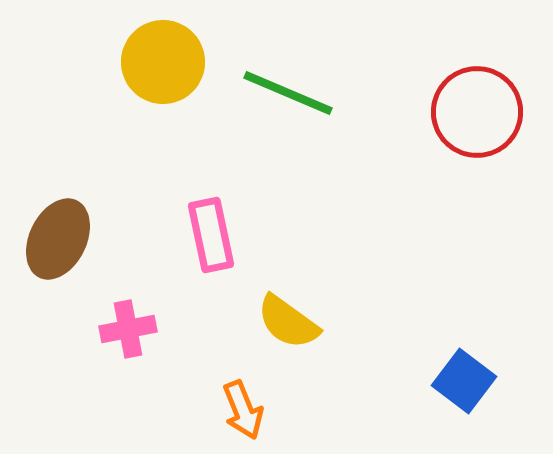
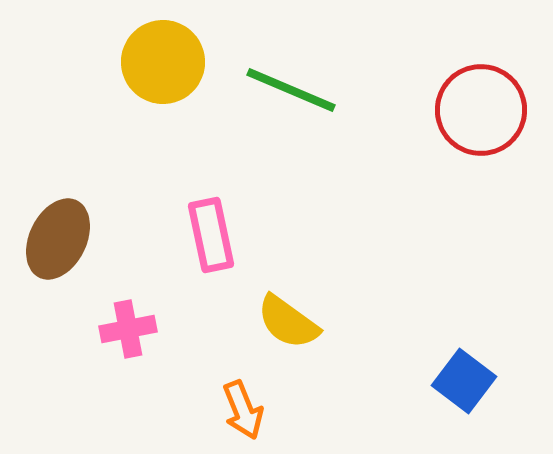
green line: moved 3 px right, 3 px up
red circle: moved 4 px right, 2 px up
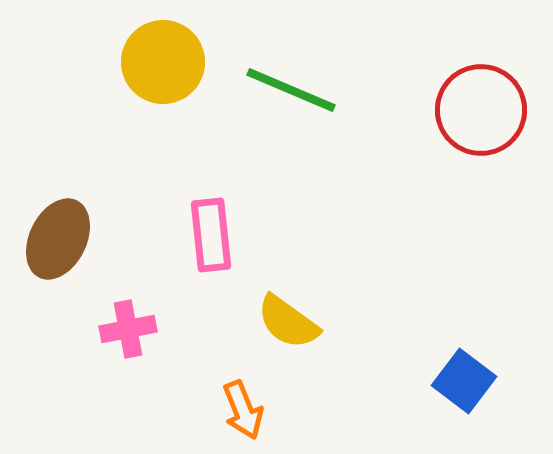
pink rectangle: rotated 6 degrees clockwise
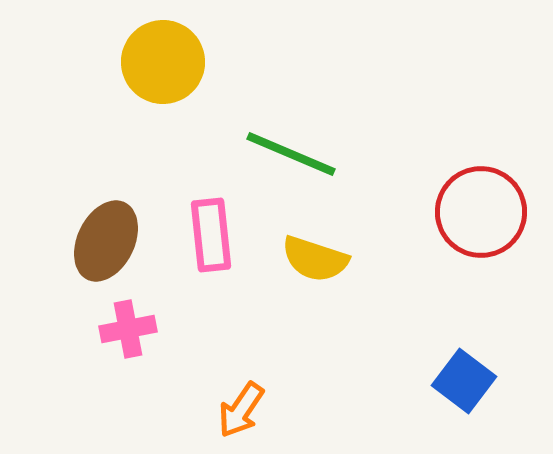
green line: moved 64 px down
red circle: moved 102 px down
brown ellipse: moved 48 px right, 2 px down
yellow semicircle: moved 27 px right, 63 px up; rotated 18 degrees counterclockwise
orange arrow: moved 2 px left; rotated 56 degrees clockwise
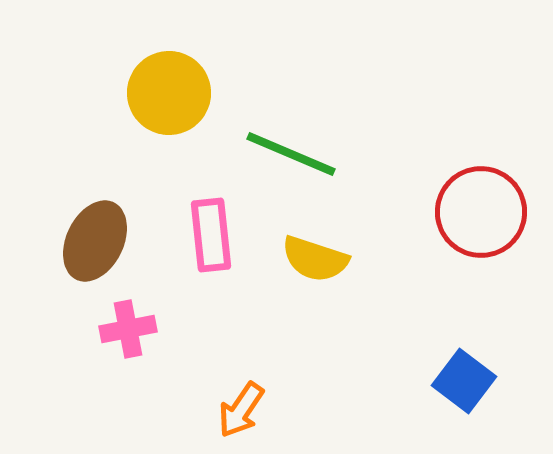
yellow circle: moved 6 px right, 31 px down
brown ellipse: moved 11 px left
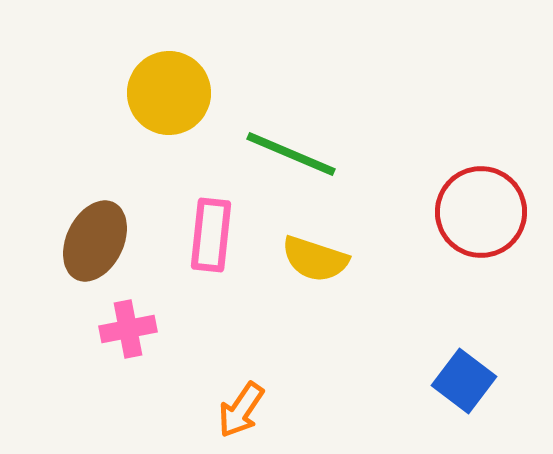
pink rectangle: rotated 12 degrees clockwise
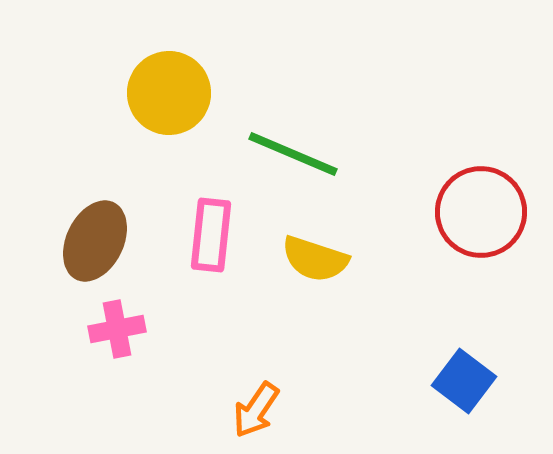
green line: moved 2 px right
pink cross: moved 11 px left
orange arrow: moved 15 px right
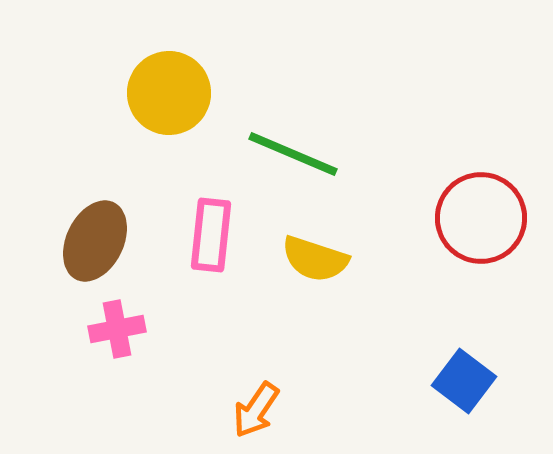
red circle: moved 6 px down
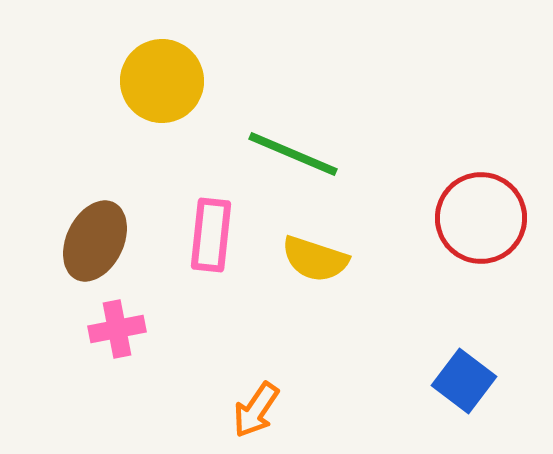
yellow circle: moved 7 px left, 12 px up
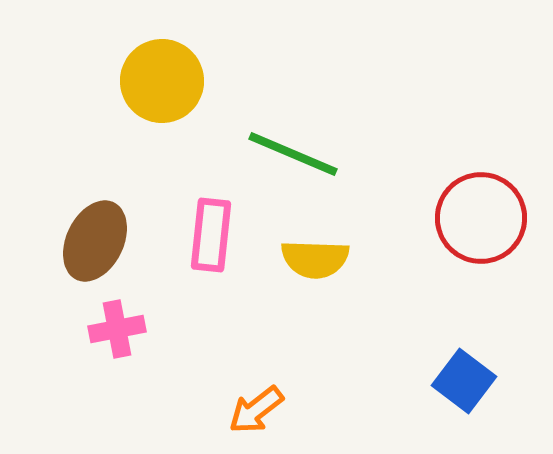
yellow semicircle: rotated 16 degrees counterclockwise
orange arrow: rotated 18 degrees clockwise
